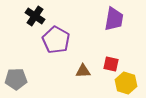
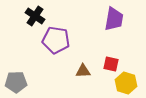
purple pentagon: rotated 20 degrees counterclockwise
gray pentagon: moved 3 px down
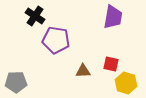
purple trapezoid: moved 1 px left, 2 px up
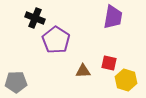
black cross: moved 2 px down; rotated 12 degrees counterclockwise
purple pentagon: rotated 24 degrees clockwise
red square: moved 2 px left, 1 px up
yellow hexagon: moved 3 px up
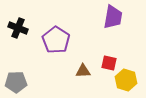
black cross: moved 17 px left, 10 px down
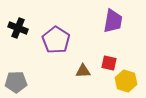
purple trapezoid: moved 4 px down
yellow hexagon: moved 1 px down
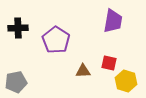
black cross: rotated 24 degrees counterclockwise
gray pentagon: rotated 10 degrees counterclockwise
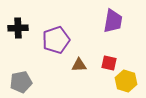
purple pentagon: rotated 20 degrees clockwise
brown triangle: moved 4 px left, 6 px up
gray pentagon: moved 5 px right
